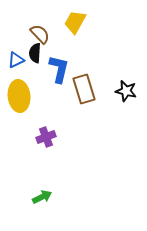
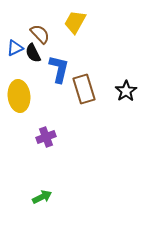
black semicircle: moved 2 px left; rotated 30 degrees counterclockwise
blue triangle: moved 1 px left, 12 px up
black star: rotated 25 degrees clockwise
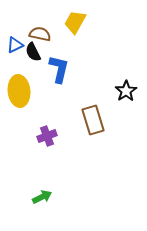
brown semicircle: rotated 35 degrees counterclockwise
blue triangle: moved 3 px up
black semicircle: moved 1 px up
brown rectangle: moved 9 px right, 31 px down
yellow ellipse: moved 5 px up
purple cross: moved 1 px right, 1 px up
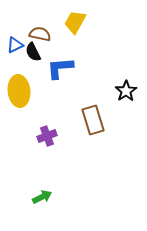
blue L-shape: moved 1 px right, 1 px up; rotated 108 degrees counterclockwise
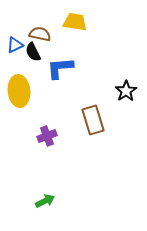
yellow trapezoid: rotated 70 degrees clockwise
green arrow: moved 3 px right, 4 px down
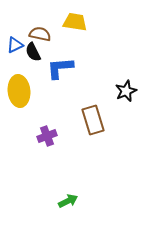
black star: rotated 10 degrees clockwise
green arrow: moved 23 px right
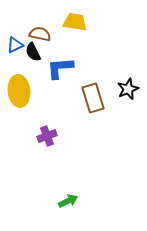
black star: moved 2 px right, 2 px up
brown rectangle: moved 22 px up
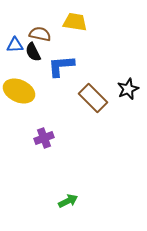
blue triangle: rotated 24 degrees clockwise
blue L-shape: moved 1 px right, 2 px up
yellow ellipse: rotated 60 degrees counterclockwise
brown rectangle: rotated 28 degrees counterclockwise
purple cross: moved 3 px left, 2 px down
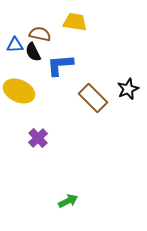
blue L-shape: moved 1 px left, 1 px up
purple cross: moved 6 px left; rotated 24 degrees counterclockwise
